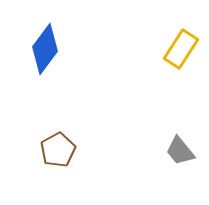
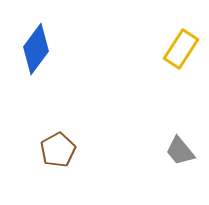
blue diamond: moved 9 px left
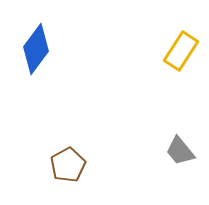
yellow rectangle: moved 2 px down
brown pentagon: moved 10 px right, 15 px down
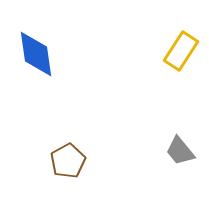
blue diamond: moved 5 px down; rotated 45 degrees counterclockwise
brown pentagon: moved 4 px up
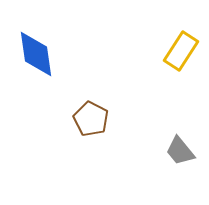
brown pentagon: moved 23 px right, 42 px up; rotated 16 degrees counterclockwise
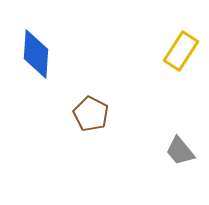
blue diamond: rotated 12 degrees clockwise
brown pentagon: moved 5 px up
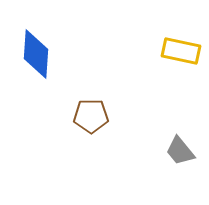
yellow rectangle: rotated 69 degrees clockwise
brown pentagon: moved 2 px down; rotated 28 degrees counterclockwise
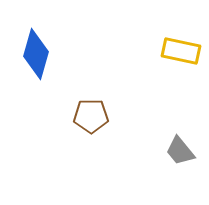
blue diamond: rotated 12 degrees clockwise
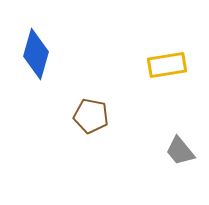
yellow rectangle: moved 14 px left, 14 px down; rotated 21 degrees counterclockwise
brown pentagon: rotated 12 degrees clockwise
